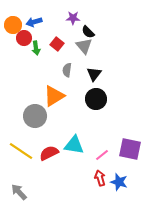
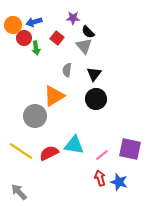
red square: moved 6 px up
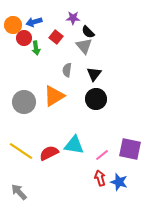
red square: moved 1 px left, 1 px up
gray circle: moved 11 px left, 14 px up
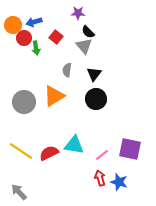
purple star: moved 5 px right, 5 px up
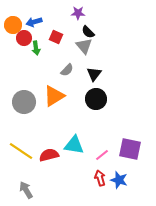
red square: rotated 16 degrees counterclockwise
gray semicircle: rotated 144 degrees counterclockwise
red semicircle: moved 2 px down; rotated 12 degrees clockwise
blue star: moved 2 px up
gray arrow: moved 7 px right, 2 px up; rotated 12 degrees clockwise
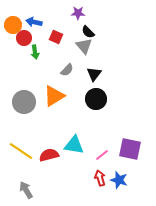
blue arrow: rotated 28 degrees clockwise
green arrow: moved 1 px left, 4 px down
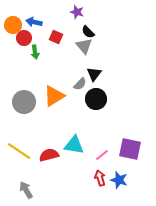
purple star: moved 1 px left, 1 px up; rotated 16 degrees clockwise
gray semicircle: moved 13 px right, 14 px down
yellow line: moved 2 px left
